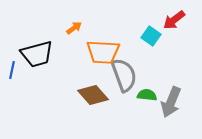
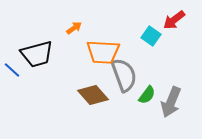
blue line: rotated 60 degrees counterclockwise
green semicircle: rotated 120 degrees clockwise
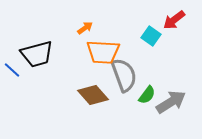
orange arrow: moved 11 px right
gray arrow: rotated 144 degrees counterclockwise
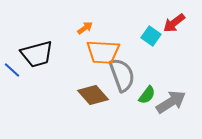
red arrow: moved 3 px down
gray semicircle: moved 2 px left
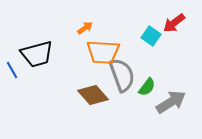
blue line: rotated 18 degrees clockwise
green semicircle: moved 8 px up
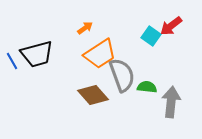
red arrow: moved 3 px left, 3 px down
orange trapezoid: moved 3 px left, 2 px down; rotated 36 degrees counterclockwise
blue line: moved 9 px up
green semicircle: rotated 120 degrees counterclockwise
gray arrow: rotated 52 degrees counterclockwise
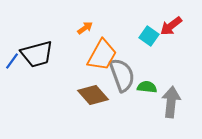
cyan square: moved 2 px left
orange trapezoid: moved 2 px right, 1 px down; rotated 28 degrees counterclockwise
blue line: rotated 66 degrees clockwise
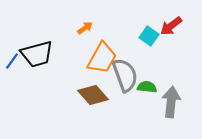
orange trapezoid: moved 3 px down
gray semicircle: moved 3 px right
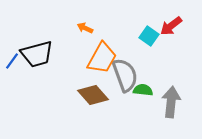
orange arrow: rotated 119 degrees counterclockwise
green semicircle: moved 4 px left, 3 px down
